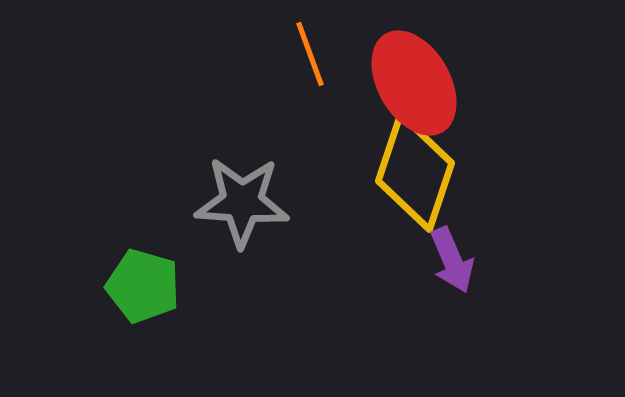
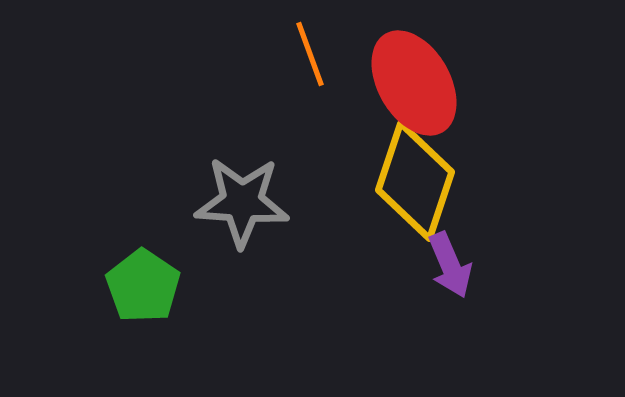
yellow diamond: moved 9 px down
purple arrow: moved 2 px left, 5 px down
green pentagon: rotated 18 degrees clockwise
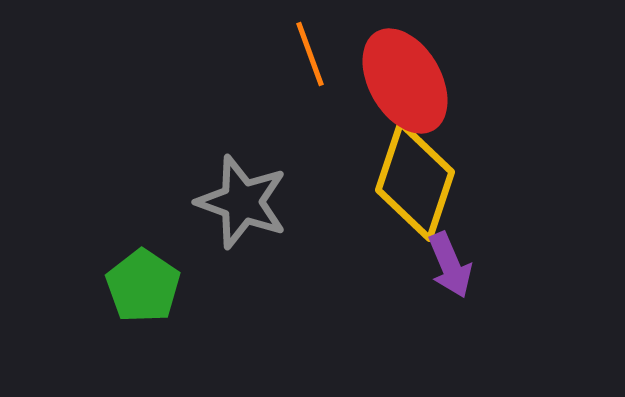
red ellipse: moved 9 px left, 2 px up
gray star: rotated 16 degrees clockwise
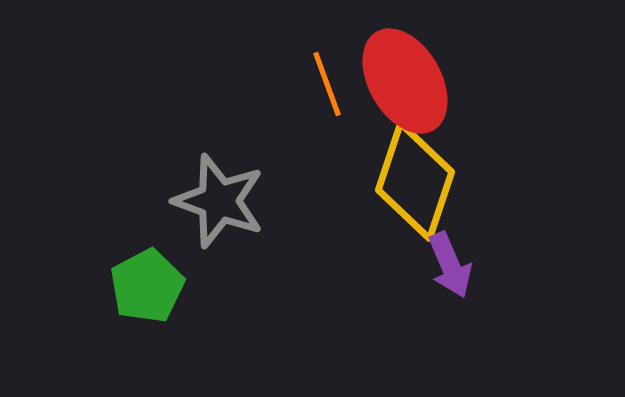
orange line: moved 17 px right, 30 px down
gray star: moved 23 px left, 1 px up
green pentagon: moved 4 px right; rotated 10 degrees clockwise
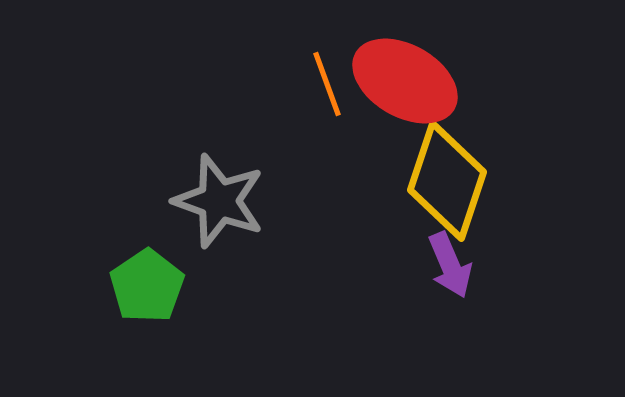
red ellipse: rotated 30 degrees counterclockwise
yellow diamond: moved 32 px right
green pentagon: rotated 6 degrees counterclockwise
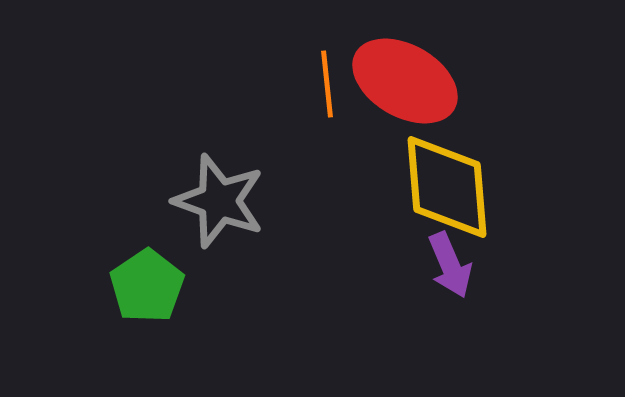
orange line: rotated 14 degrees clockwise
yellow diamond: moved 6 px down; rotated 23 degrees counterclockwise
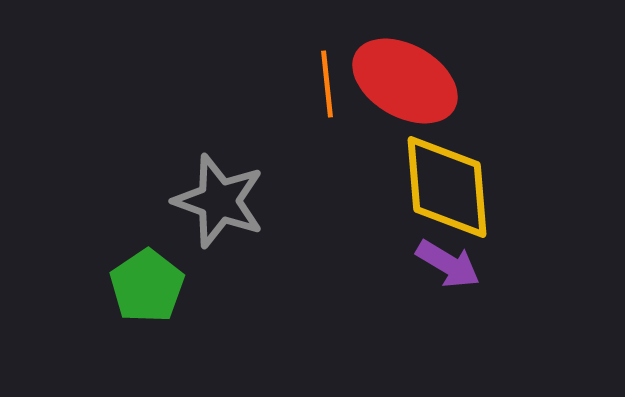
purple arrow: moved 2 px left, 1 px up; rotated 36 degrees counterclockwise
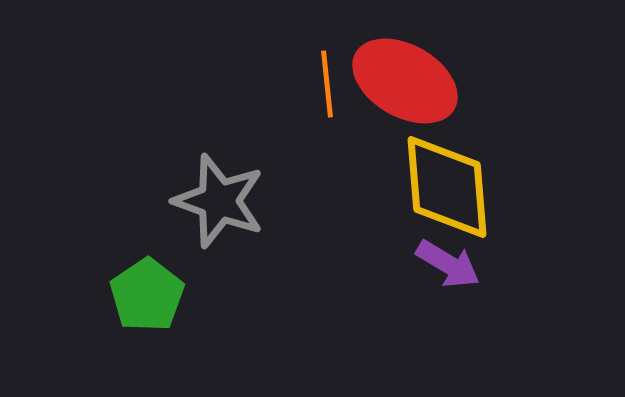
green pentagon: moved 9 px down
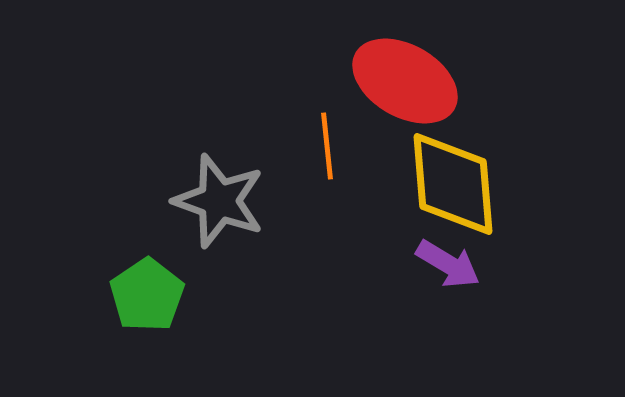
orange line: moved 62 px down
yellow diamond: moved 6 px right, 3 px up
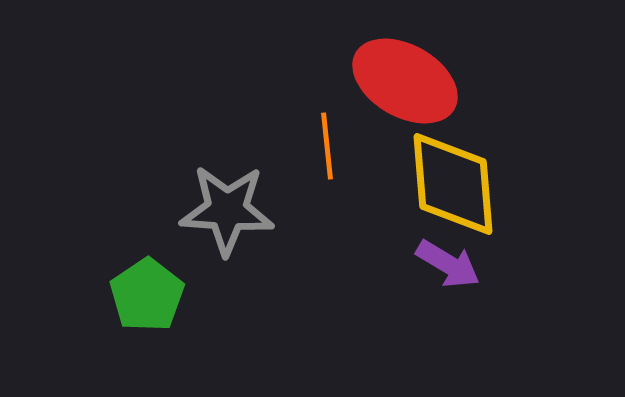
gray star: moved 8 px right, 9 px down; rotated 16 degrees counterclockwise
